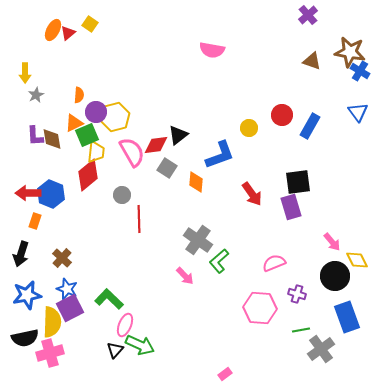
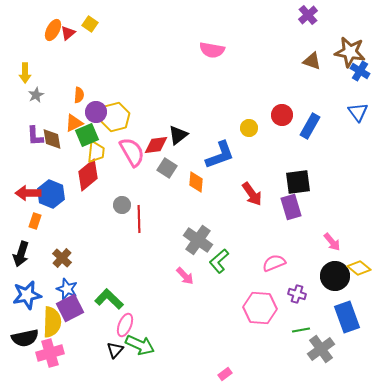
gray circle at (122, 195): moved 10 px down
yellow diamond at (357, 260): moved 2 px right, 8 px down; rotated 25 degrees counterclockwise
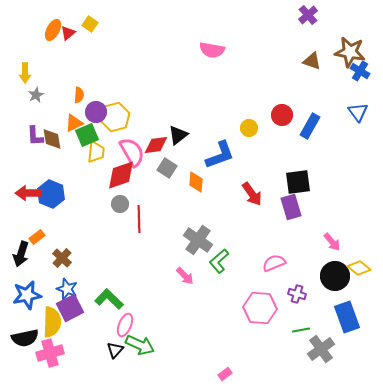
red diamond at (88, 175): moved 33 px right; rotated 20 degrees clockwise
gray circle at (122, 205): moved 2 px left, 1 px up
orange rectangle at (35, 221): moved 2 px right, 16 px down; rotated 35 degrees clockwise
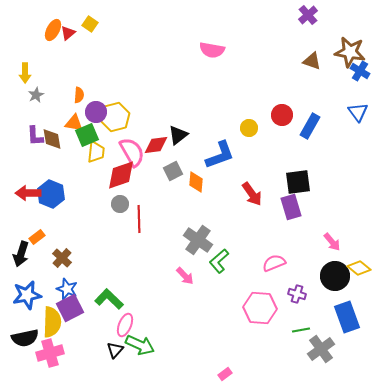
orange triangle at (74, 123): rotated 36 degrees clockwise
gray square at (167, 168): moved 6 px right, 3 px down; rotated 30 degrees clockwise
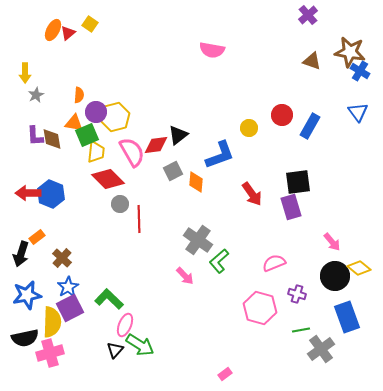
red diamond at (121, 175): moved 13 px left, 4 px down; rotated 64 degrees clockwise
blue star at (67, 289): moved 1 px right, 2 px up; rotated 20 degrees clockwise
pink hexagon at (260, 308): rotated 12 degrees clockwise
green arrow at (140, 345): rotated 8 degrees clockwise
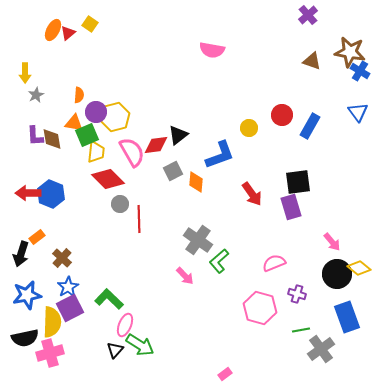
black circle at (335, 276): moved 2 px right, 2 px up
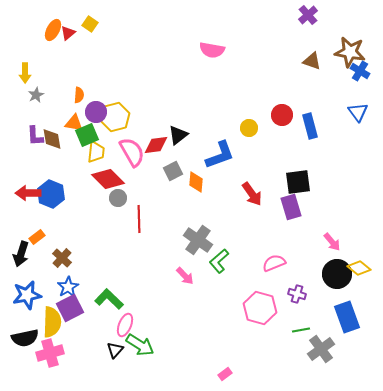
blue rectangle at (310, 126): rotated 45 degrees counterclockwise
gray circle at (120, 204): moved 2 px left, 6 px up
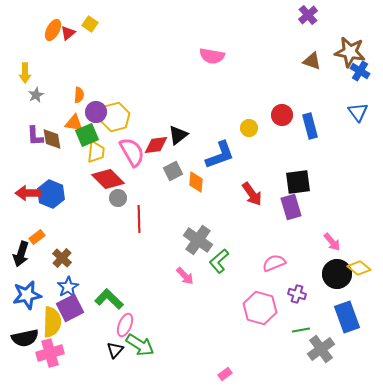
pink semicircle at (212, 50): moved 6 px down
